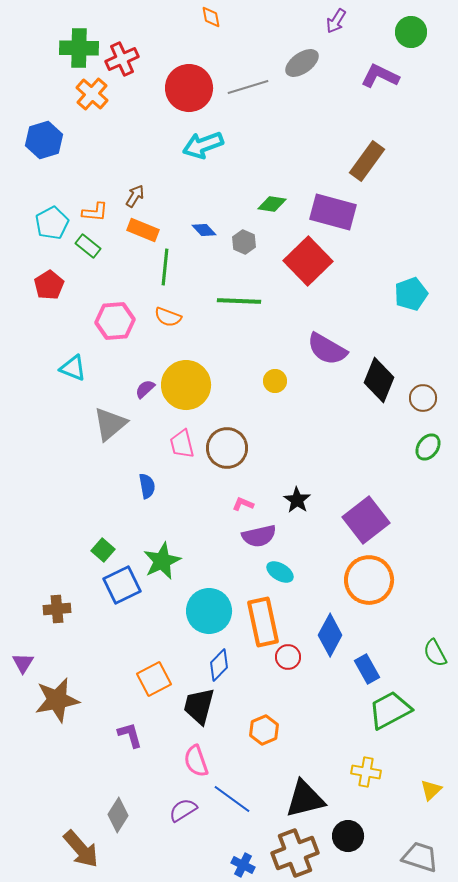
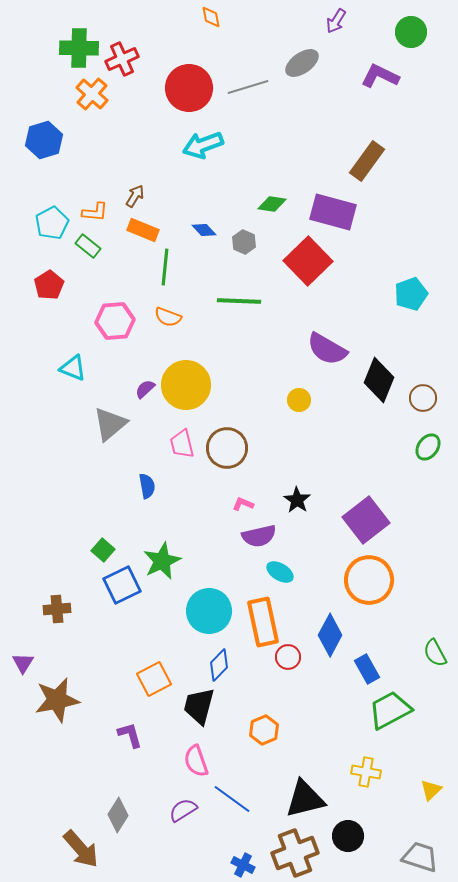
yellow circle at (275, 381): moved 24 px right, 19 px down
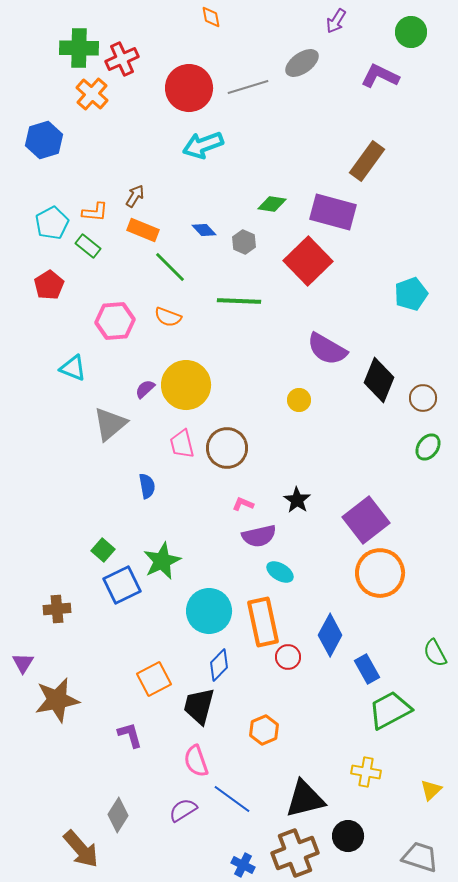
green line at (165, 267): moved 5 px right; rotated 51 degrees counterclockwise
orange circle at (369, 580): moved 11 px right, 7 px up
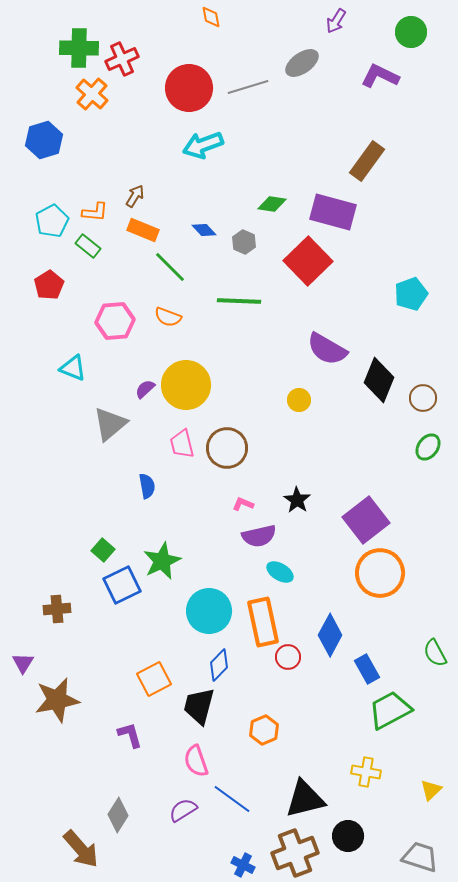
cyan pentagon at (52, 223): moved 2 px up
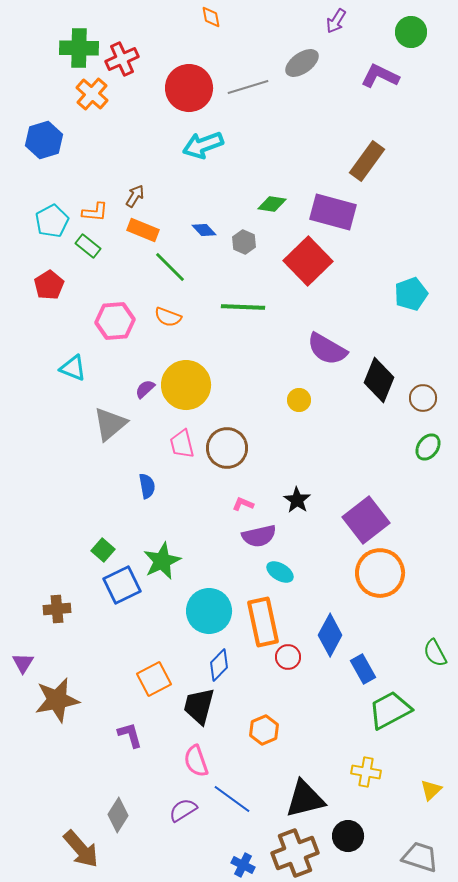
green line at (239, 301): moved 4 px right, 6 px down
blue rectangle at (367, 669): moved 4 px left
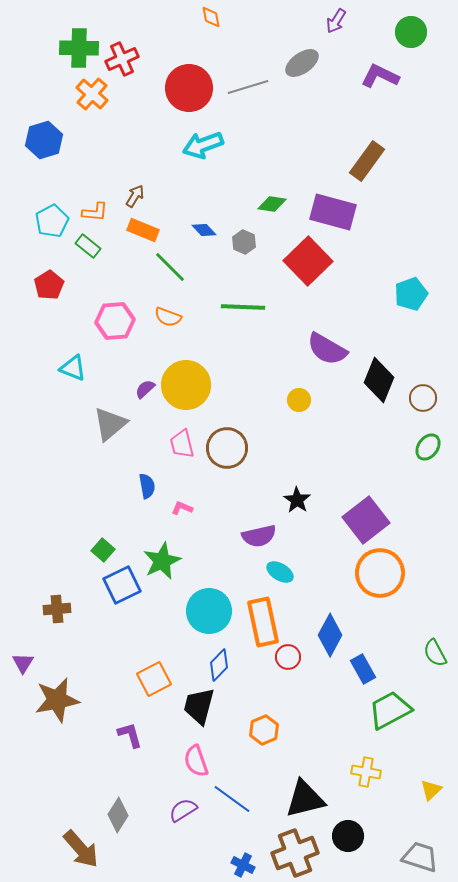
pink L-shape at (243, 504): moved 61 px left, 4 px down
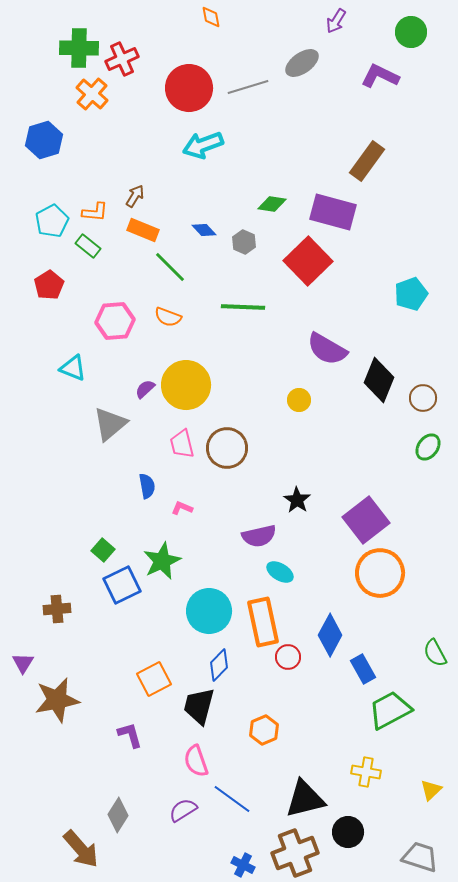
black circle at (348, 836): moved 4 px up
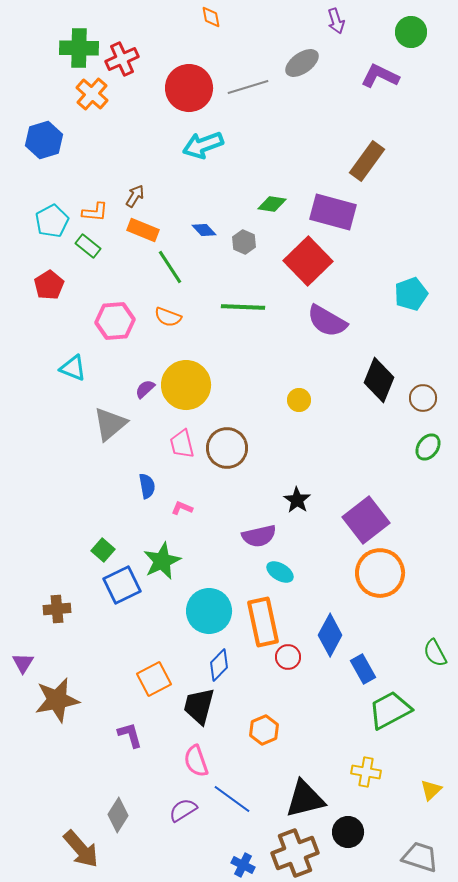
purple arrow at (336, 21): rotated 50 degrees counterclockwise
green line at (170, 267): rotated 12 degrees clockwise
purple semicircle at (327, 349): moved 28 px up
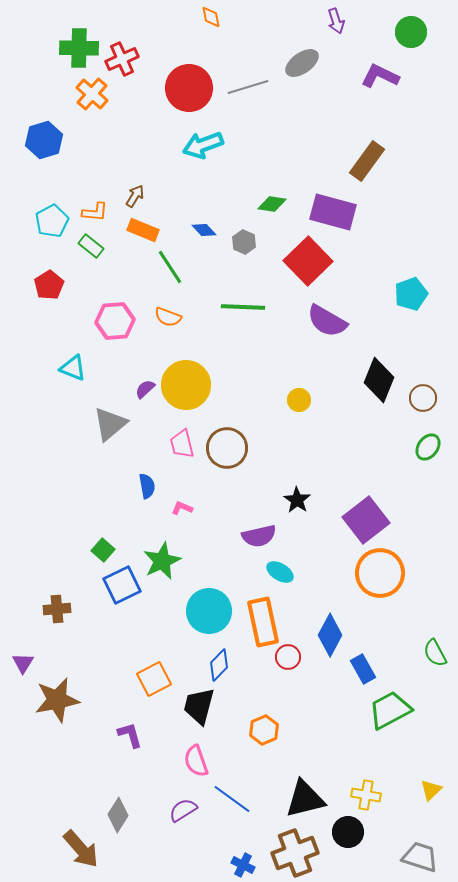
green rectangle at (88, 246): moved 3 px right
yellow cross at (366, 772): moved 23 px down
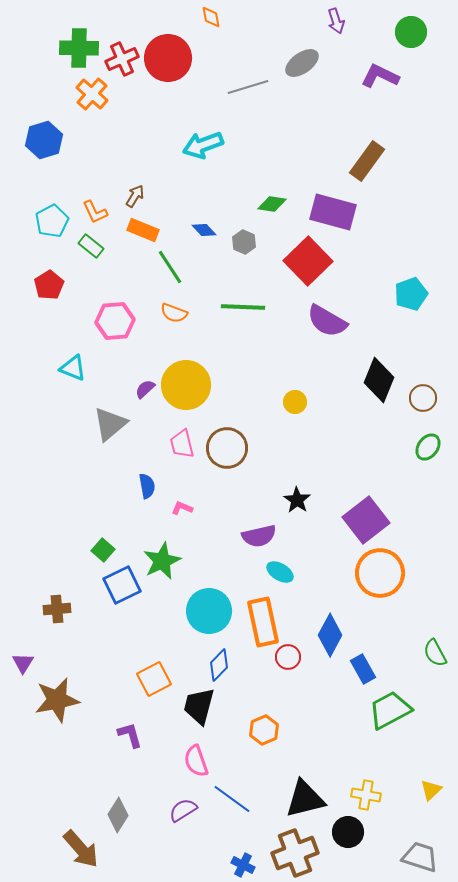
red circle at (189, 88): moved 21 px left, 30 px up
orange L-shape at (95, 212): rotated 60 degrees clockwise
orange semicircle at (168, 317): moved 6 px right, 4 px up
yellow circle at (299, 400): moved 4 px left, 2 px down
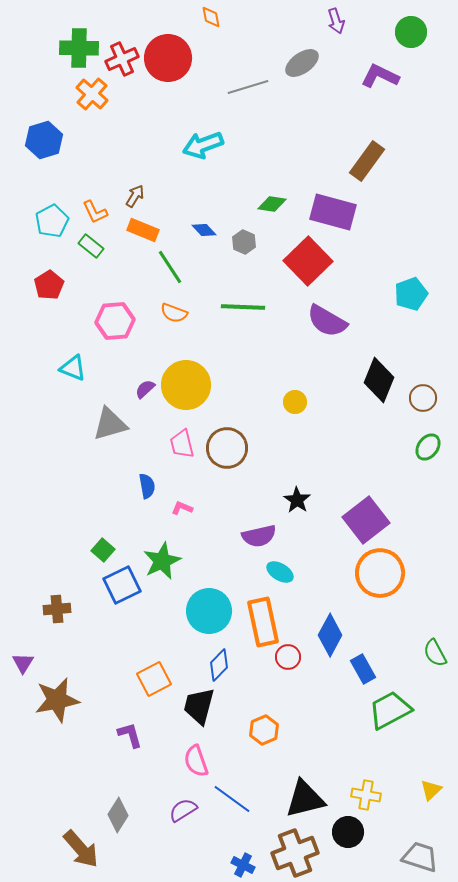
gray triangle at (110, 424): rotated 24 degrees clockwise
